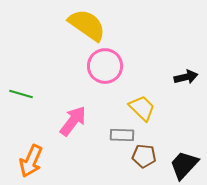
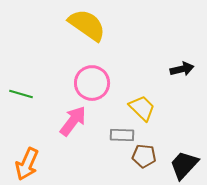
pink circle: moved 13 px left, 17 px down
black arrow: moved 4 px left, 8 px up
orange arrow: moved 4 px left, 3 px down
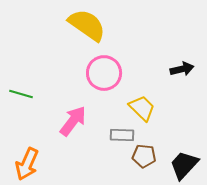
pink circle: moved 12 px right, 10 px up
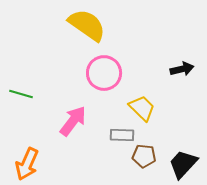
black trapezoid: moved 1 px left, 1 px up
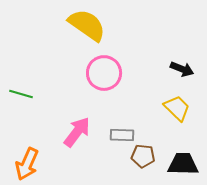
black arrow: rotated 35 degrees clockwise
yellow trapezoid: moved 35 px right
pink arrow: moved 4 px right, 11 px down
brown pentagon: moved 1 px left
black trapezoid: rotated 48 degrees clockwise
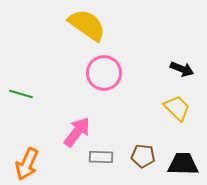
gray rectangle: moved 21 px left, 22 px down
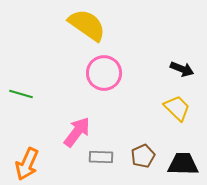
brown pentagon: rotated 30 degrees counterclockwise
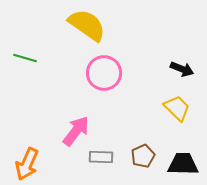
green line: moved 4 px right, 36 px up
pink arrow: moved 1 px left, 1 px up
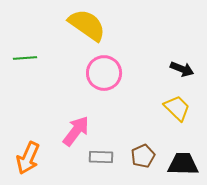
green line: rotated 20 degrees counterclockwise
orange arrow: moved 1 px right, 6 px up
